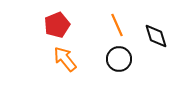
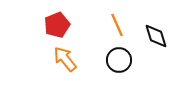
black circle: moved 1 px down
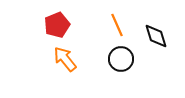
black circle: moved 2 px right, 1 px up
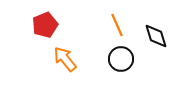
red pentagon: moved 12 px left
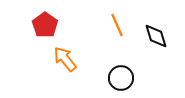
red pentagon: rotated 15 degrees counterclockwise
black circle: moved 19 px down
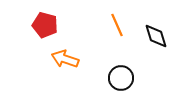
red pentagon: rotated 20 degrees counterclockwise
orange arrow: rotated 32 degrees counterclockwise
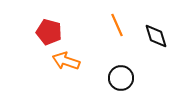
red pentagon: moved 4 px right, 7 px down
orange arrow: moved 1 px right, 2 px down
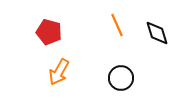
black diamond: moved 1 px right, 3 px up
orange arrow: moved 7 px left, 11 px down; rotated 80 degrees counterclockwise
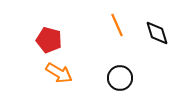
red pentagon: moved 8 px down
orange arrow: moved 1 px down; rotated 88 degrees counterclockwise
black circle: moved 1 px left
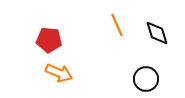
red pentagon: rotated 10 degrees counterclockwise
orange arrow: rotated 8 degrees counterclockwise
black circle: moved 26 px right, 1 px down
